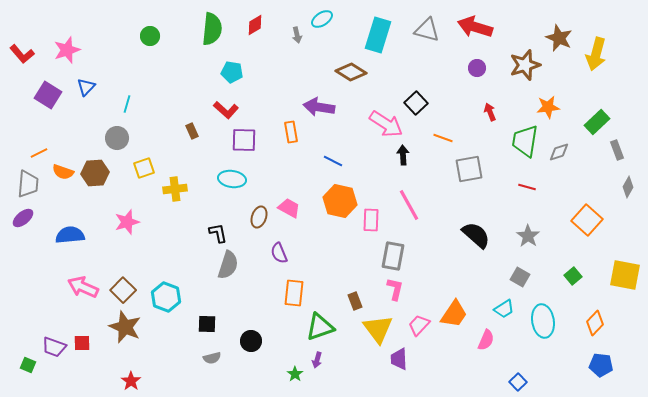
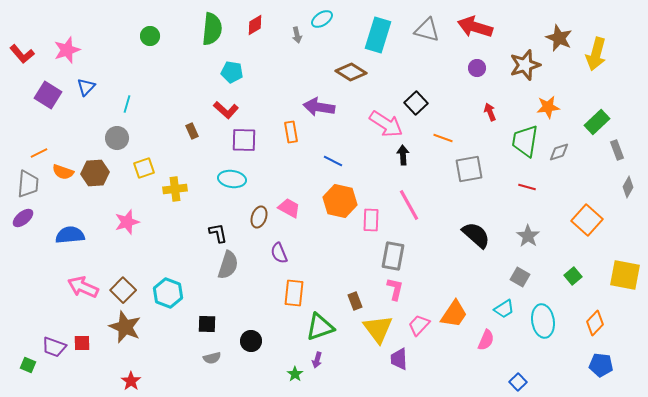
cyan hexagon at (166, 297): moved 2 px right, 4 px up
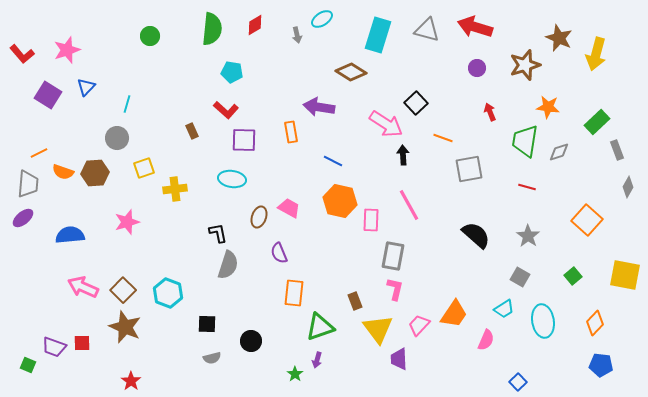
orange star at (548, 107): rotated 15 degrees clockwise
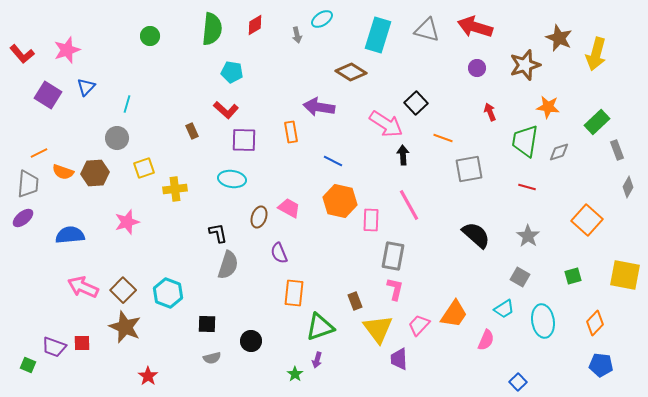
green square at (573, 276): rotated 24 degrees clockwise
red star at (131, 381): moved 17 px right, 5 px up
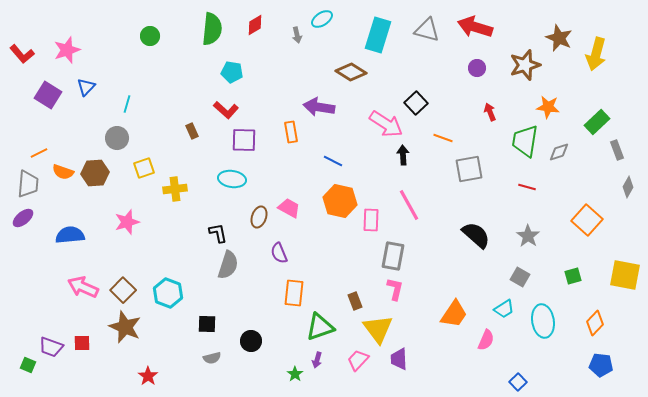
pink trapezoid at (419, 325): moved 61 px left, 35 px down
purple trapezoid at (54, 347): moved 3 px left
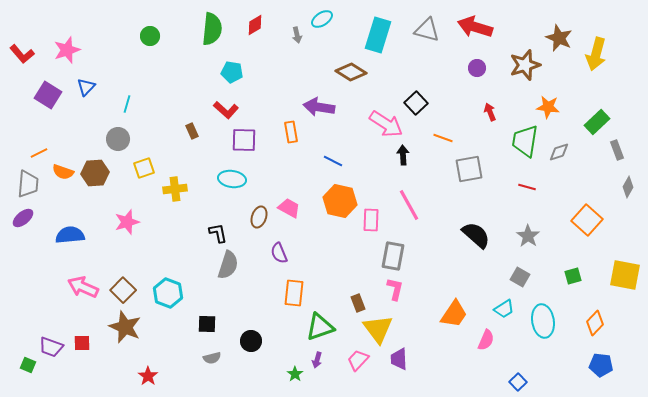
gray circle at (117, 138): moved 1 px right, 1 px down
brown rectangle at (355, 301): moved 3 px right, 2 px down
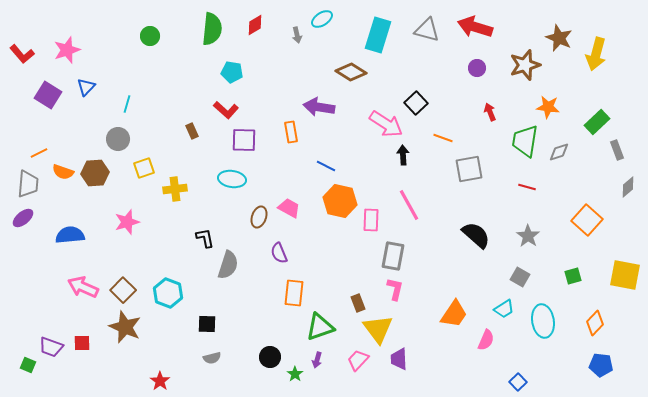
blue line at (333, 161): moved 7 px left, 5 px down
gray diamond at (628, 187): rotated 20 degrees clockwise
black L-shape at (218, 233): moved 13 px left, 5 px down
black circle at (251, 341): moved 19 px right, 16 px down
red star at (148, 376): moved 12 px right, 5 px down
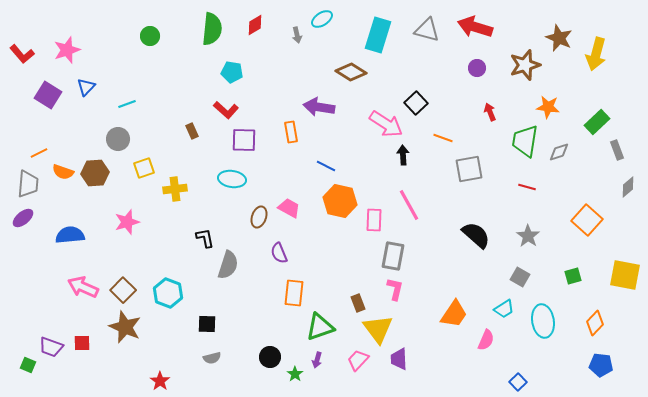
cyan line at (127, 104): rotated 54 degrees clockwise
pink rectangle at (371, 220): moved 3 px right
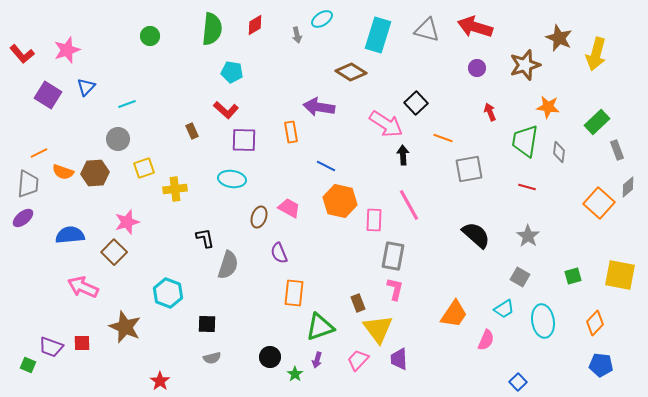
gray diamond at (559, 152): rotated 65 degrees counterclockwise
orange square at (587, 220): moved 12 px right, 17 px up
yellow square at (625, 275): moved 5 px left
brown square at (123, 290): moved 9 px left, 38 px up
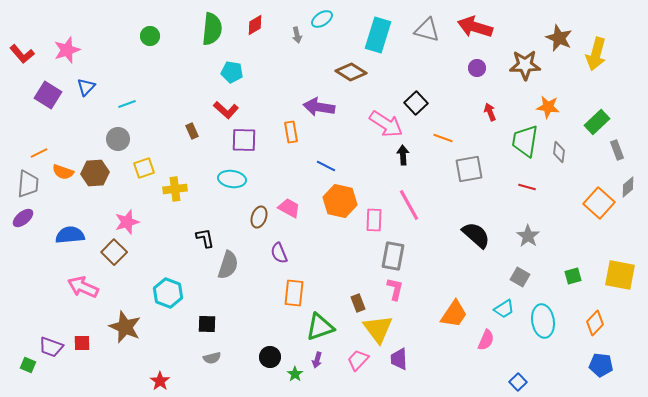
brown star at (525, 65): rotated 16 degrees clockwise
